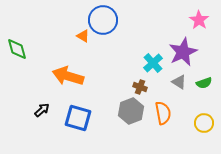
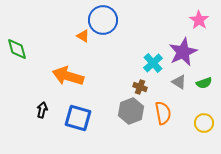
black arrow: rotated 35 degrees counterclockwise
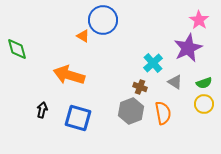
purple star: moved 5 px right, 4 px up
orange arrow: moved 1 px right, 1 px up
gray triangle: moved 4 px left
yellow circle: moved 19 px up
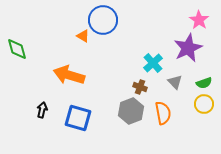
gray triangle: rotated 14 degrees clockwise
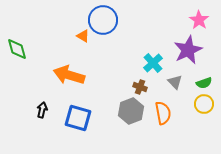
purple star: moved 2 px down
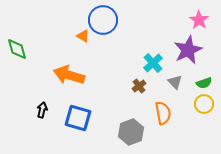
brown cross: moved 1 px left, 1 px up; rotated 32 degrees clockwise
gray hexagon: moved 21 px down
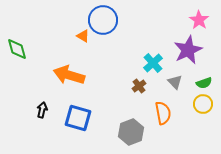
yellow circle: moved 1 px left
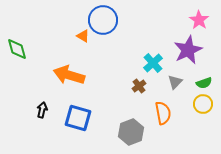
gray triangle: rotated 28 degrees clockwise
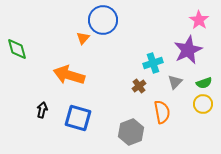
orange triangle: moved 2 px down; rotated 40 degrees clockwise
cyan cross: rotated 24 degrees clockwise
orange semicircle: moved 1 px left, 1 px up
